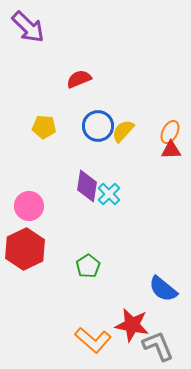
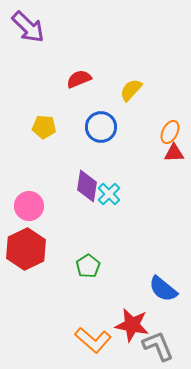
blue circle: moved 3 px right, 1 px down
yellow semicircle: moved 8 px right, 41 px up
red triangle: moved 3 px right, 3 px down
red hexagon: moved 1 px right
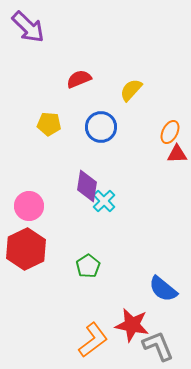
yellow pentagon: moved 5 px right, 3 px up
red triangle: moved 3 px right, 1 px down
cyan cross: moved 5 px left, 7 px down
orange L-shape: rotated 78 degrees counterclockwise
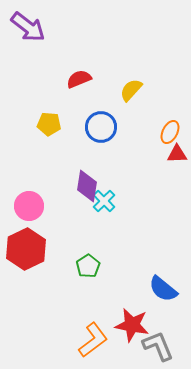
purple arrow: rotated 6 degrees counterclockwise
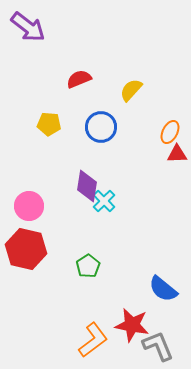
red hexagon: rotated 21 degrees counterclockwise
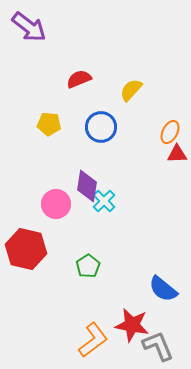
purple arrow: moved 1 px right
pink circle: moved 27 px right, 2 px up
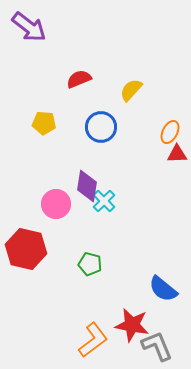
yellow pentagon: moved 5 px left, 1 px up
green pentagon: moved 2 px right, 2 px up; rotated 25 degrees counterclockwise
gray L-shape: moved 1 px left
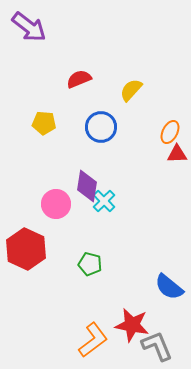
red hexagon: rotated 12 degrees clockwise
blue semicircle: moved 6 px right, 2 px up
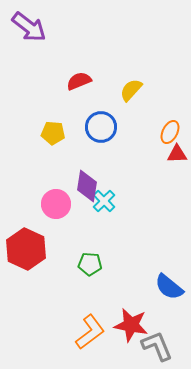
red semicircle: moved 2 px down
yellow pentagon: moved 9 px right, 10 px down
green pentagon: rotated 10 degrees counterclockwise
red star: moved 1 px left
orange L-shape: moved 3 px left, 8 px up
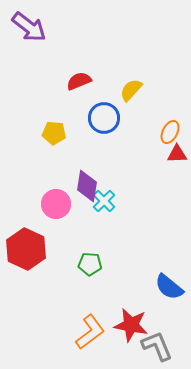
blue circle: moved 3 px right, 9 px up
yellow pentagon: moved 1 px right
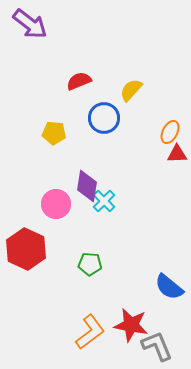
purple arrow: moved 1 px right, 3 px up
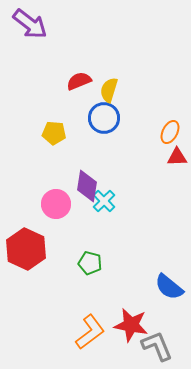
yellow semicircle: moved 22 px left; rotated 25 degrees counterclockwise
red triangle: moved 3 px down
green pentagon: moved 1 px up; rotated 10 degrees clockwise
